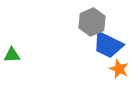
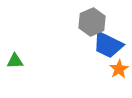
green triangle: moved 3 px right, 6 px down
orange star: rotated 18 degrees clockwise
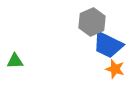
orange star: moved 4 px left; rotated 24 degrees counterclockwise
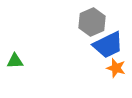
blue trapezoid: rotated 52 degrees counterclockwise
orange star: moved 1 px right, 1 px up
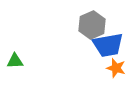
gray hexagon: moved 3 px down
blue trapezoid: rotated 16 degrees clockwise
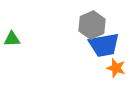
blue trapezoid: moved 4 px left
green triangle: moved 3 px left, 22 px up
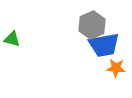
green triangle: rotated 18 degrees clockwise
orange star: rotated 12 degrees counterclockwise
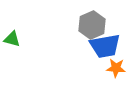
blue trapezoid: moved 1 px right, 1 px down
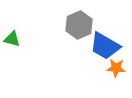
gray hexagon: moved 13 px left
blue trapezoid: rotated 40 degrees clockwise
